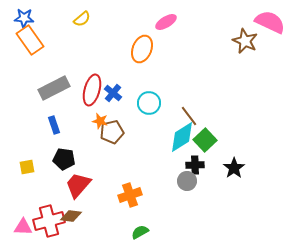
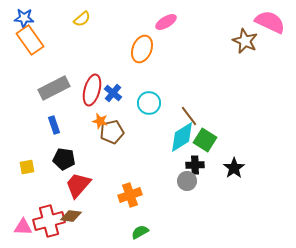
green square: rotated 15 degrees counterclockwise
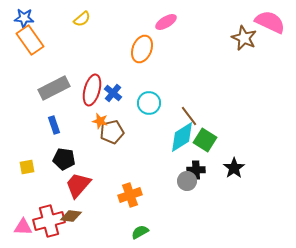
brown star: moved 1 px left, 3 px up
black cross: moved 1 px right, 5 px down
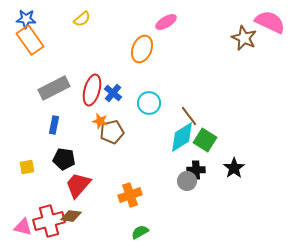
blue star: moved 2 px right, 1 px down
blue rectangle: rotated 30 degrees clockwise
pink triangle: rotated 12 degrees clockwise
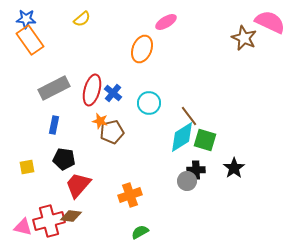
green square: rotated 15 degrees counterclockwise
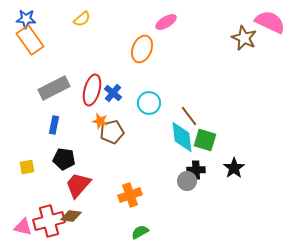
cyan diamond: rotated 64 degrees counterclockwise
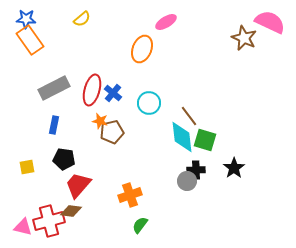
brown diamond: moved 5 px up
green semicircle: moved 7 px up; rotated 24 degrees counterclockwise
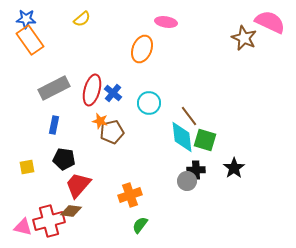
pink ellipse: rotated 40 degrees clockwise
